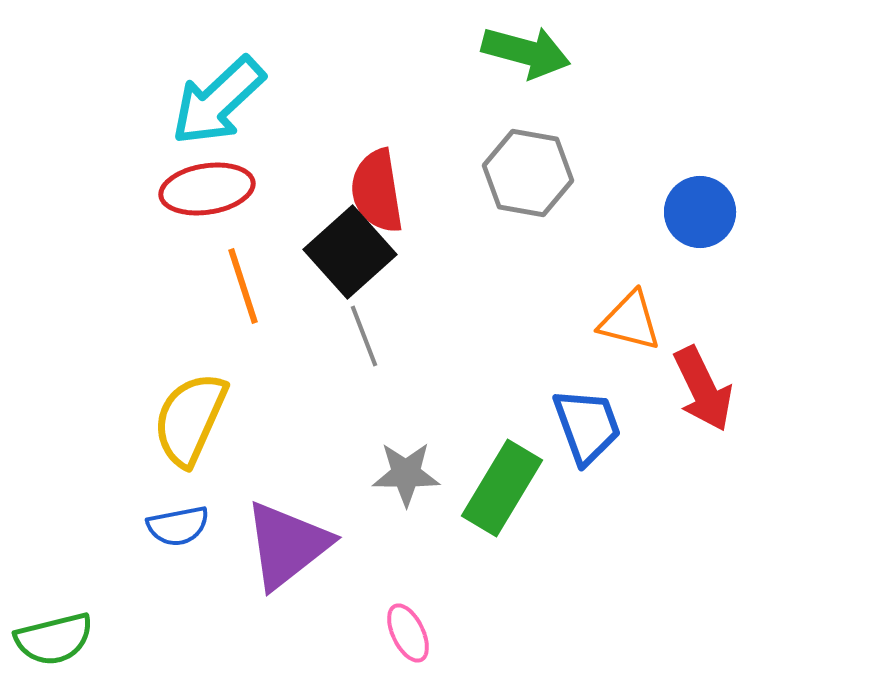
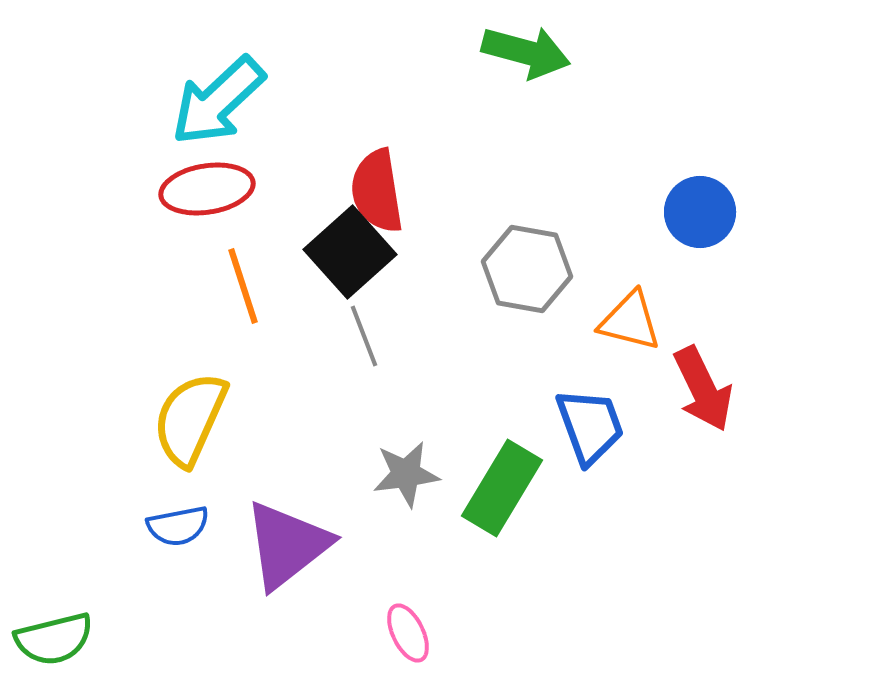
gray hexagon: moved 1 px left, 96 px down
blue trapezoid: moved 3 px right
gray star: rotated 8 degrees counterclockwise
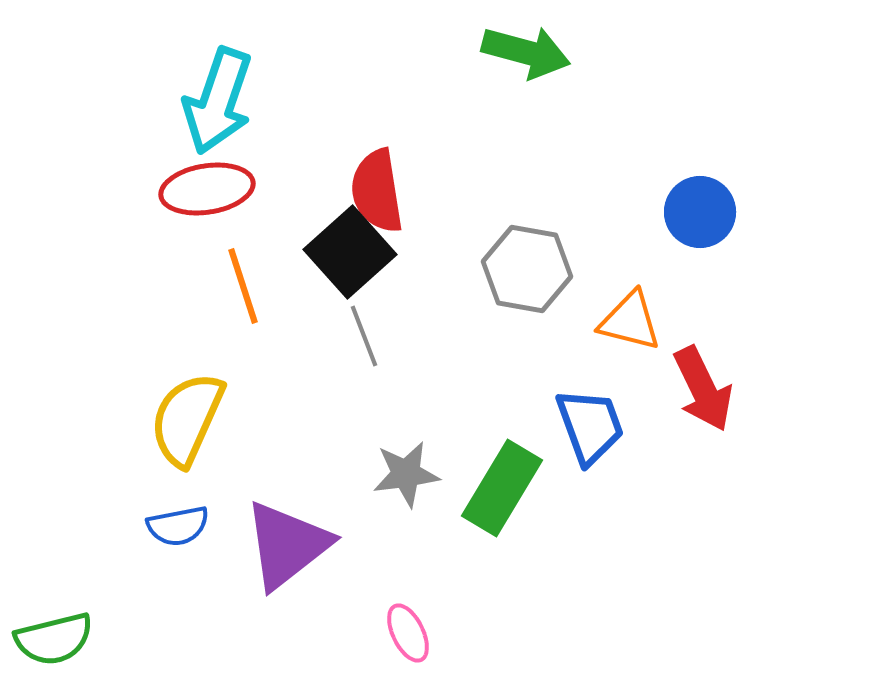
cyan arrow: rotated 28 degrees counterclockwise
yellow semicircle: moved 3 px left
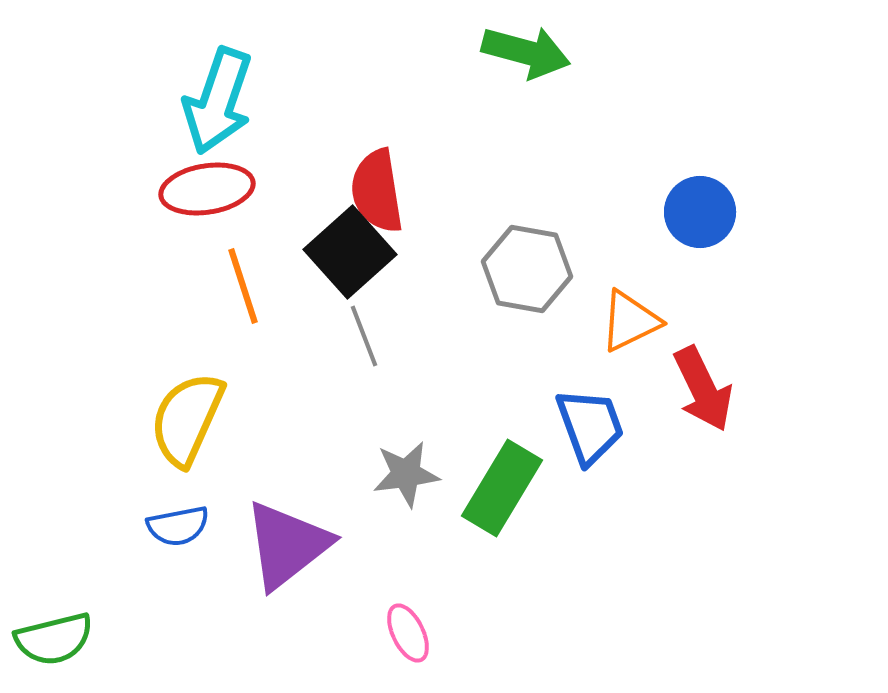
orange triangle: rotated 40 degrees counterclockwise
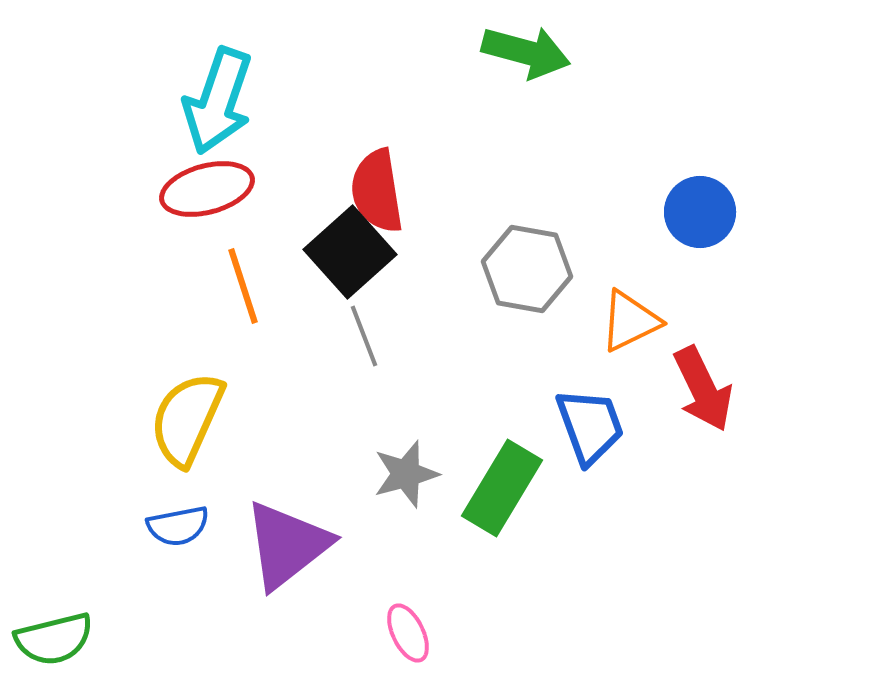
red ellipse: rotated 6 degrees counterclockwise
gray star: rotated 8 degrees counterclockwise
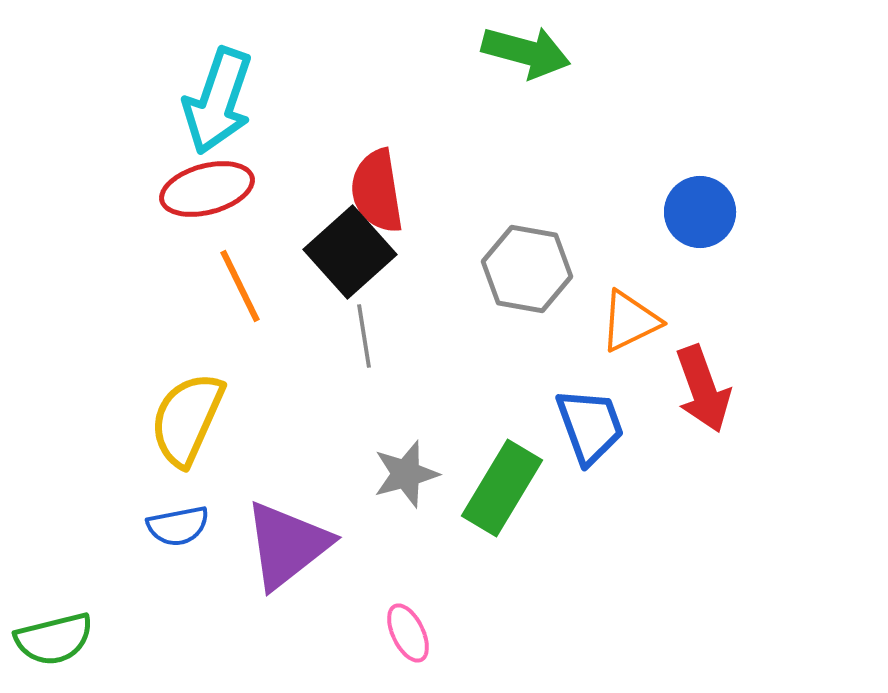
orange line: moved 3 px left; rotated 8 degrees counterclockwise
gray line: rotated 12 degrees clockwise
red arrow: rotated 6 degrees clockwise
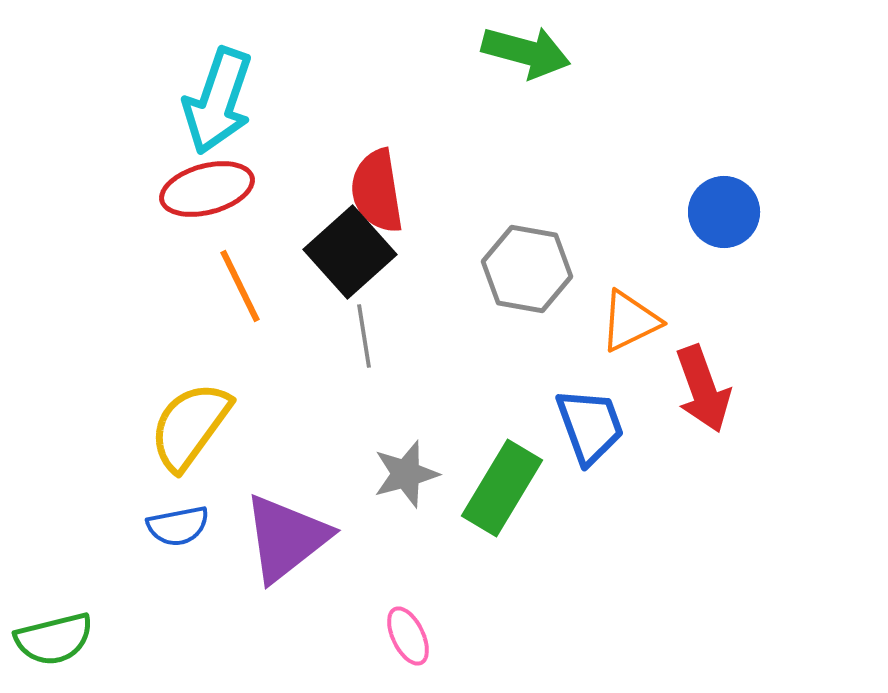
blue circle: moved 24 px right
yellow semicircle: moved 3 px right, 7 px down; rotated 12 degrees clockwise
purple triangle: moved 1 px left, 7 px up
pink ellipse: moved 3 px down
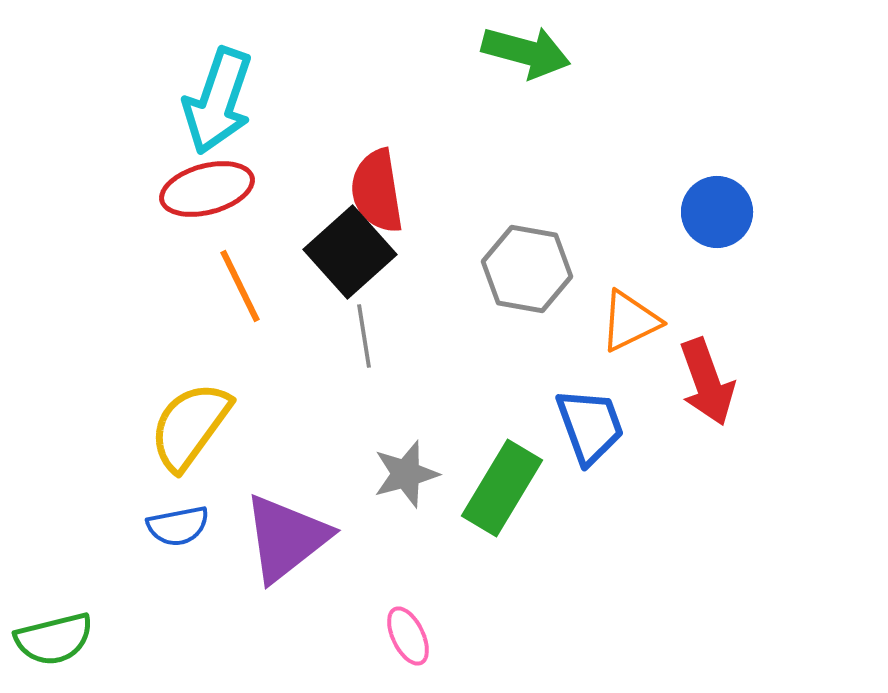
blue circle: moved 7 px left
red arrow: moved 4 px right, 7 px up
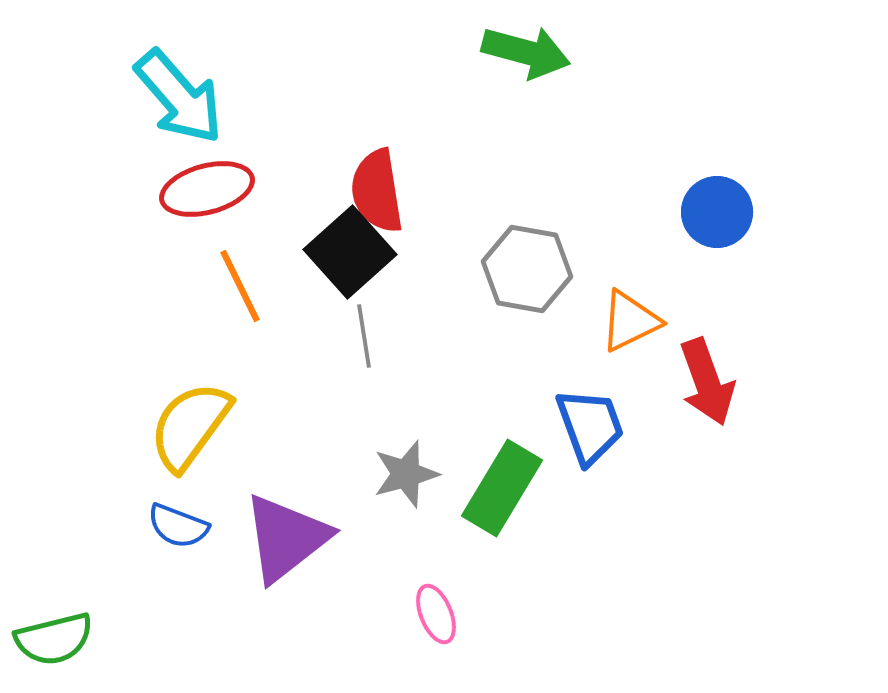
cyan arrow: moved 39 px left, 4 px up; rotated 60 degrees counterclockwise
blue semicircle: rotated 32 degrees clockwise
pink ellipse: moved 28 px right, 22 px up; rotated 4 degrees clockwise
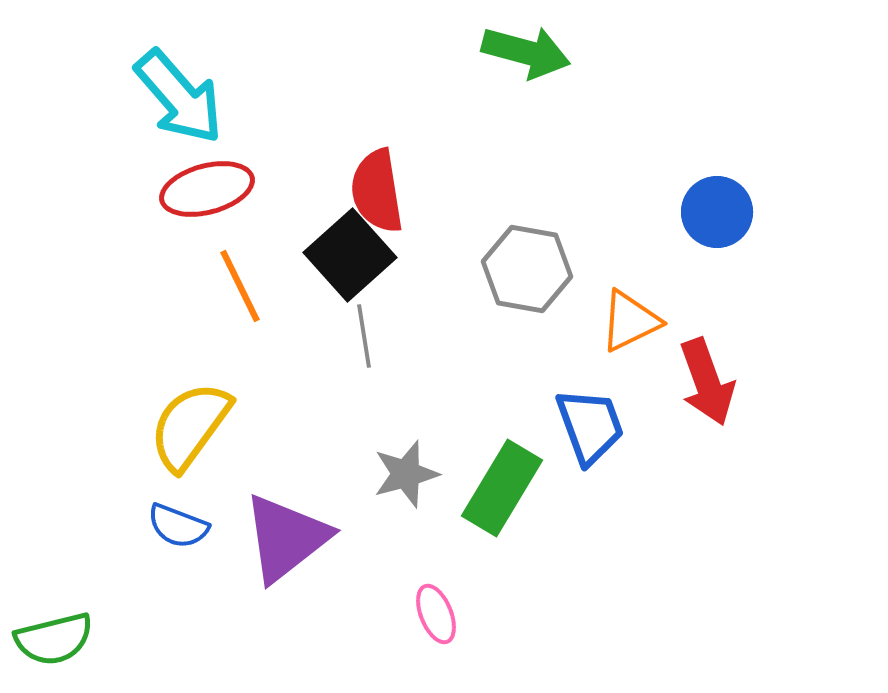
black square: moved 3 px down
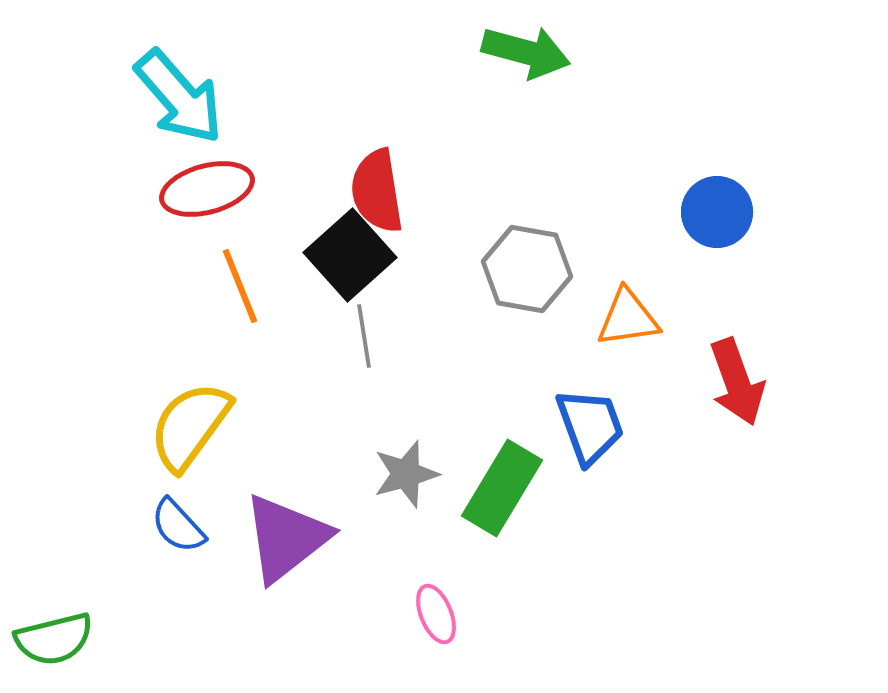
orange line: rotated 4 degrees clockwise
orange triangle: moved 2 px left, 3 px up; rotated 18 degrees clockwise
red arrow: moved 30 px right
blue semicircle: rotated 26 degrees clockwise
